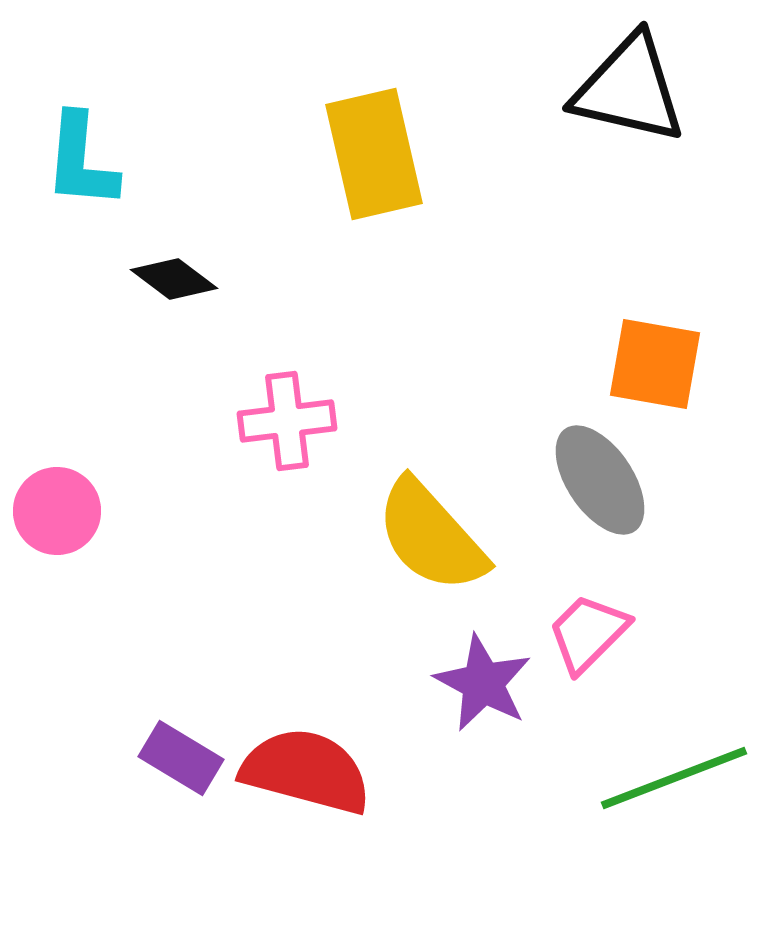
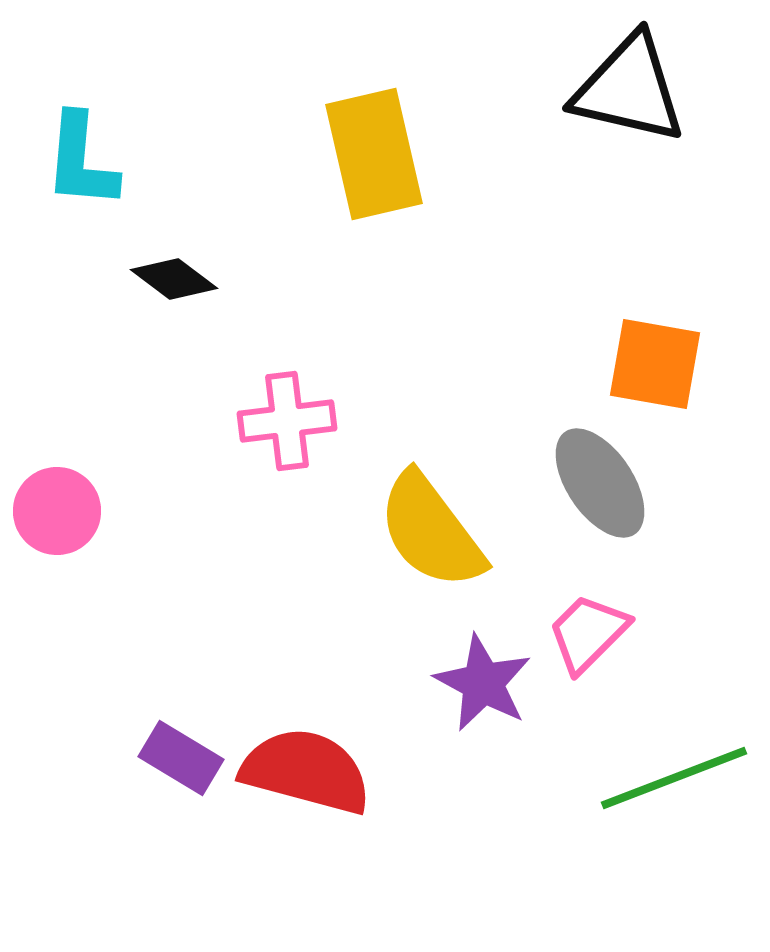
gray ellipse: moved 3 px down
yellow semicircle: moved 5 px up; rotated 5 degrees clockwise
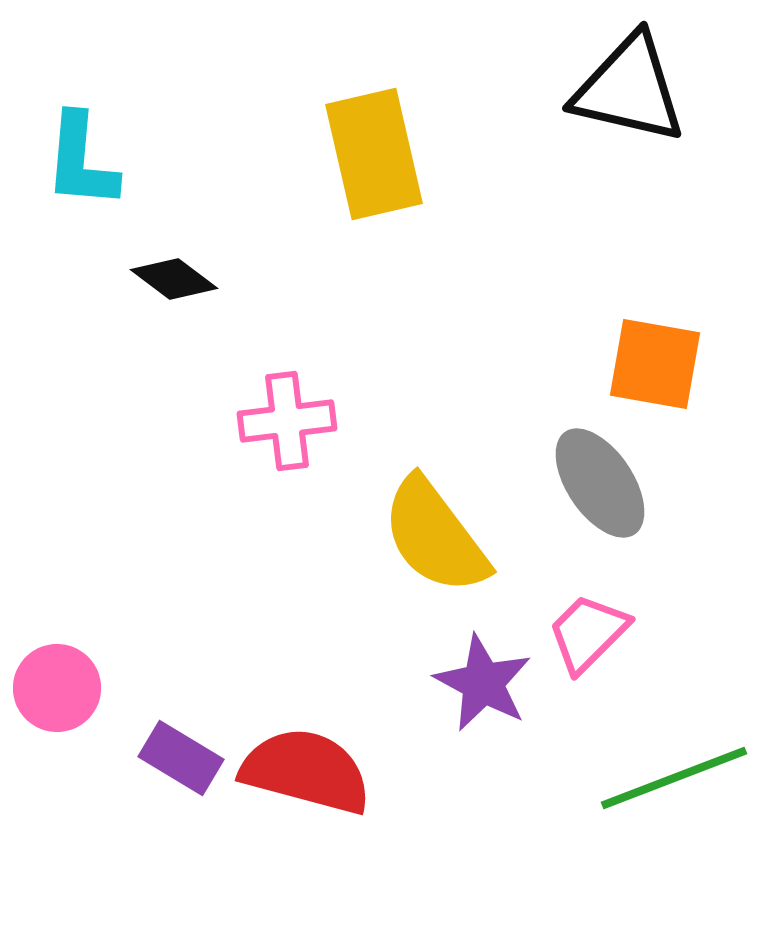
pink circle: moved 177 px down
yellow semicircle: moved 4 px right, 5 px down
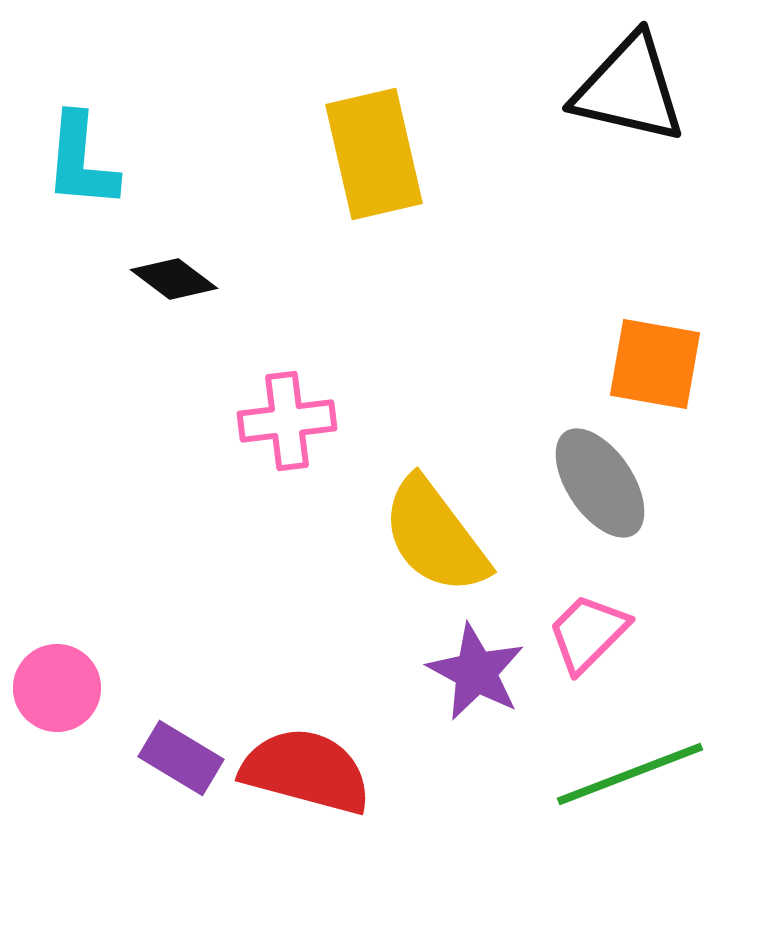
purple star: moved 7 px left, 11 px up
green line: moved 44 px left, 4 px up
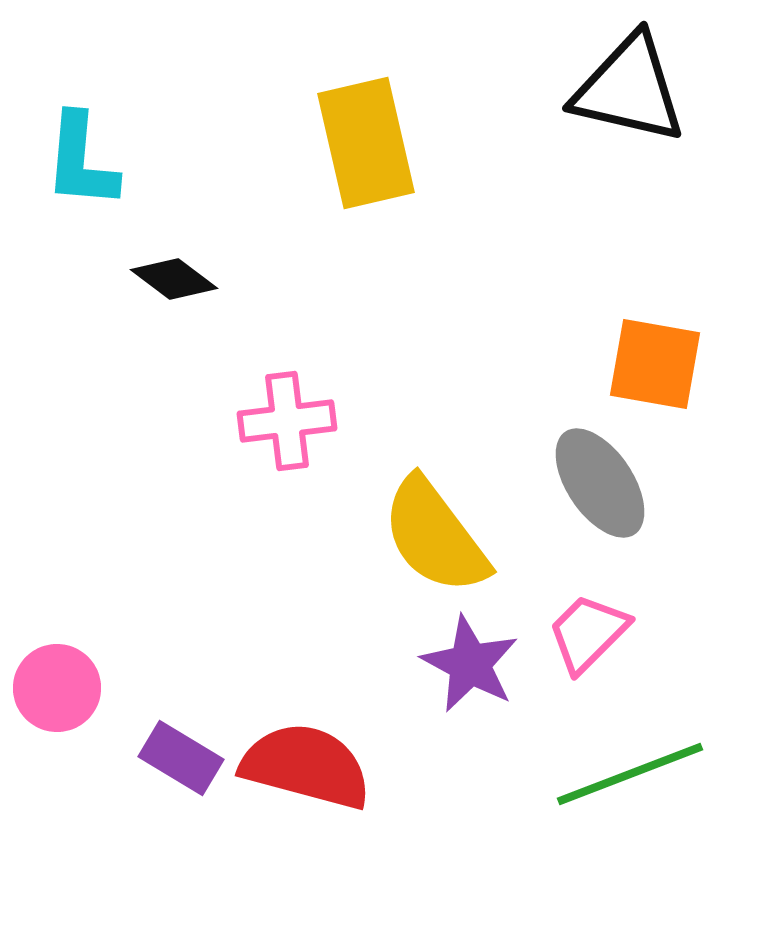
yellow rectangle: moved 8 px left, 11 px up
purple star: moved 6 px left, 8 px up
red semicircle: moved 5 px up
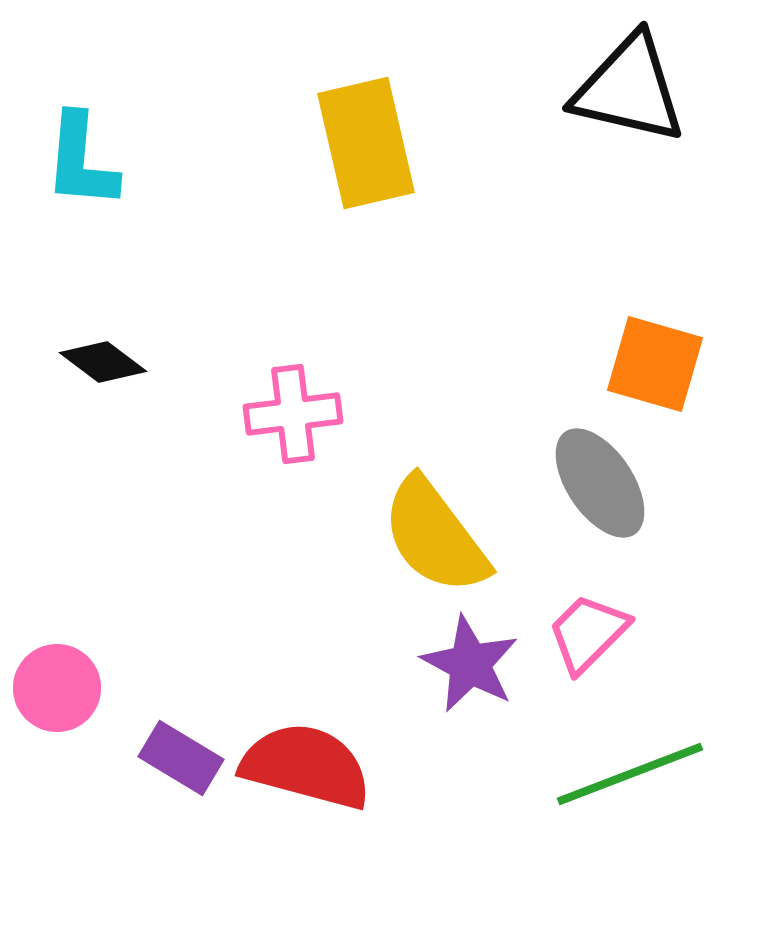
black diamond: moved 71 px left, 83 px down
orange square: rotated 6 degrees clockwise
pink cross: moved 6 px right, 7 px up
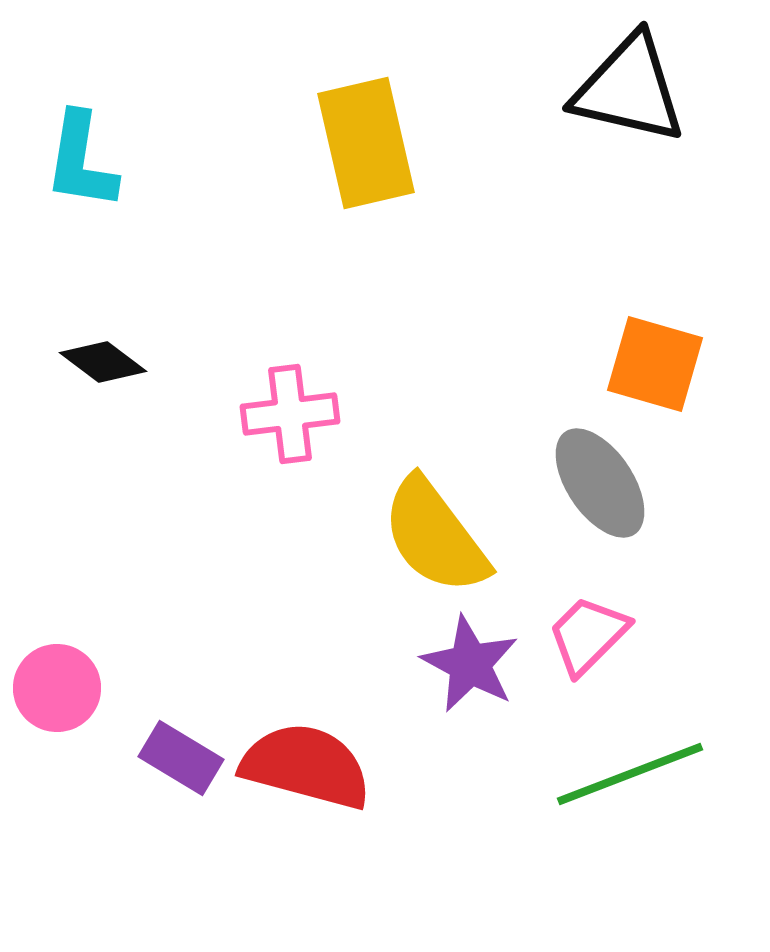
cyan L-shape: rotated 4 degrees clockwise
pink cross: moved 3 px left
pink trapezoid: moved 2 px down
